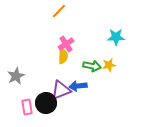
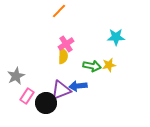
pink rectangle: moved 11 px up; rotated 42 degrees clockwise
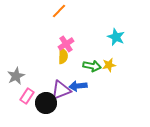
cyan star: rotated 24 degrees clockwise
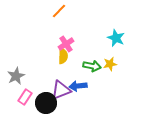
cyan star: moved 1 px down
yellow star: moved 1 px right, 1 px up
pink rectangle: moved 2 px left, 1 px down
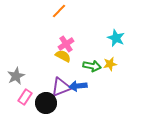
yellow semicircle: rotated 63 degrees counterclockwise
purple triangle: moved 3 px up
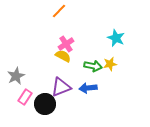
green arrow: moved 1 px right
blue arrow: moved 10 px right, 2 px down
black circle: moved 1 px left, 1 px down
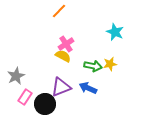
cyan star: moved 1 px left, 6 px up
blue arrow: rotated 30 degrees clockwise
